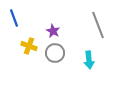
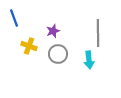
gray line: moved 8 px down; rotated 20 degrees clockwise
purple star: rotated 24 degrees clockwise
gray circle: moved 3 px right, 1 px down
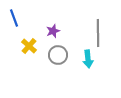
yellow cross: rotated 21 degrees clockwise
gray circle: moved 1 px down
cyan arrow: moved 1 px left, 1 px up
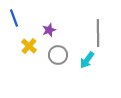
purple star: moved 4 px left, 1 px up
cyan arrow: moved 1 px left, 1 px down; rotated 42 degrees clockwise
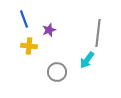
blue line: moved 10 px right, 1 px down
gray line: rotated 8 degrees clockwise
yellow cross: rotated 35 degrees counterclockwise
gray circle: moved 1 px left, 17 px down
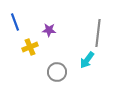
blue line: moved 9 px left, 3 px down
purple star: rotated 24 degrees clockwise
yellow cross: moved 1 px right, 1 px down; rotated 28 degrees counterclockwise
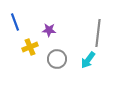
cyan arrow: moved 1 px right
gray circle: moved 13 px up
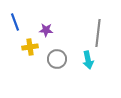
purple star: moved 3 px left
yellow cross: rotated 14 degrees clockwise
cyan arrow: rotated 48 degrees counterclockwise
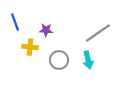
gray line: rotated 48 degrees clockwise
yellow cross: rotated 14 degrees clockwise
gray circle: moved 2 px right, 1 px down
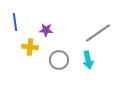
blue line: rotated 12 degrees clockwise
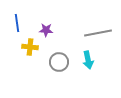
blue line: moved 2 px right, 1 px down
gray line: rotated 24 degrees clockwise
gray circle: moved 2 px down
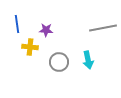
blue line: moved 1 px down
gray line: moved 5 px right, 5 px up
